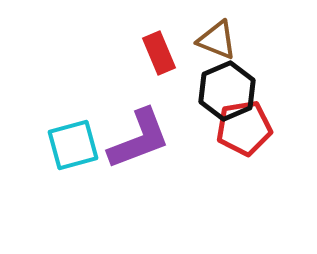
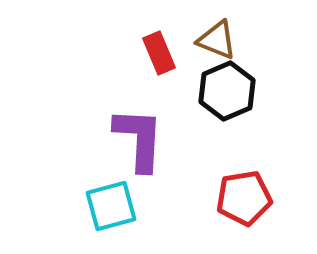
red pentagon: moved 70 px down
purple L-shape: rotated 66 degrees counterclockwise
cyan square: moved 38 px right, 61 px down
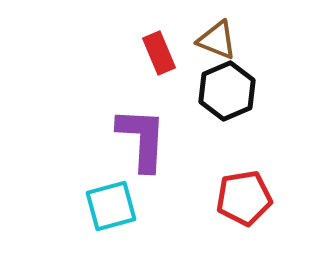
purple L-shape: moved 3 px right
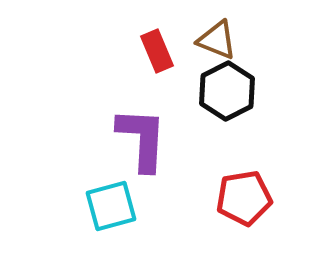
red rectangle: moved 2 px left, 2 px up
black hexagon: rotated 4 degrees counterclockwise
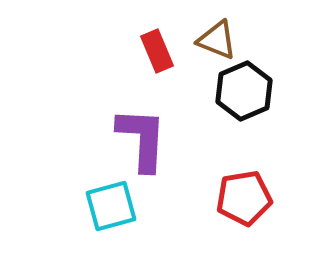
black hexagon: moved 17 px right; rotated 4 degrees clockwise
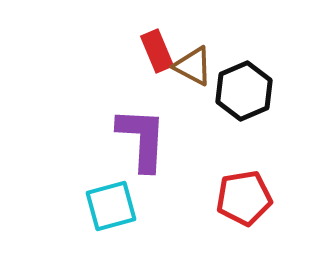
brown triangle: moved 24 px left, 26 px down; rotated 6 degrees clockwise
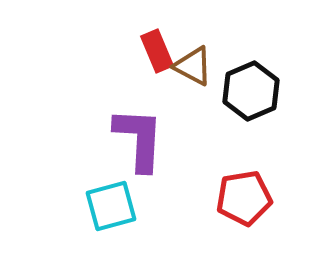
black hexagon: moved 7 px right
purple L-shape: moved 3 px left
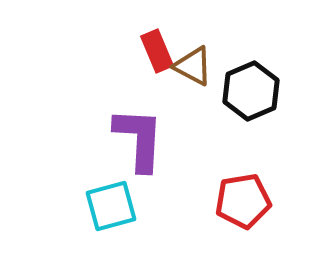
red pentagon: moved 1 px left, 3 px down
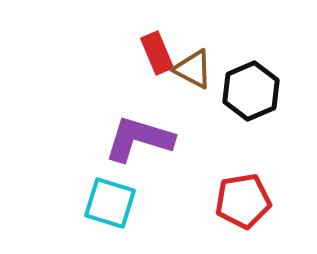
red rectangle: moved 2 px down
brown triangle: moved 3 px down
purple L-shape: rotated 76 degrees counterclockwise
cyan square: moved 1 px left, 3 px up; rotated 32 degrees clockwise
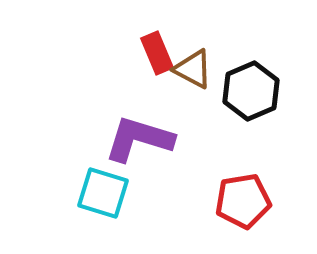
cyan square: moved 7 px left, 10 px up
